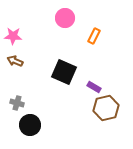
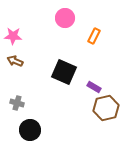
black circle: moved 5 px down
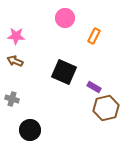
pink star: moved 3 px right
gray cross: moved 5 px left, 4 px up
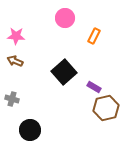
black square: rotated 25 degrees clockwise
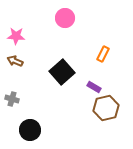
orange rectangle: moved 9 px right, 18 px down
black square: moved 2 px left
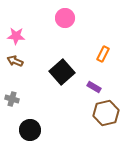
brown hexagon: moved 5 px down
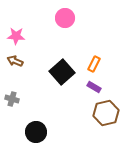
orange rectangle: moved 9 px left, 10 px down
black circle: moved 6 px right, 2 px down
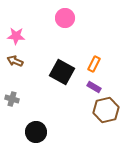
black square: rotated 20 degrees counterclockwise
brown hexagon: moved 3 px up
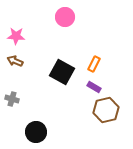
pink circle: moved 1 px up
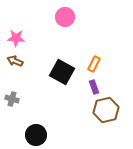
pink star: moved 2 px down
purple rectangle: rotated 40 degrees clockwise
black circle: moved 3 px down
